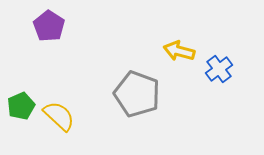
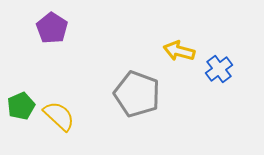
purple pentagon: moved 3 px right, 2 px down
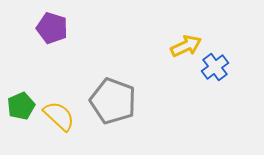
purple pentagon: rotated 16 degrees counterclockwise
yellow arrow: moved 7 px right, 5 px up; rotated 140 degrees clockwise
blue cross: moved 4 px left, 2 px up
gray pentagon: moved 24 px left, 7 px down
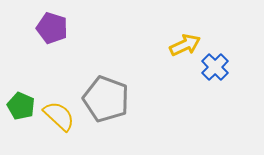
yellow arrow: moved 1 px left, 1 px up
blue cross: rotated 8 degrees counterclockwise
gray pentagon: moved 7 px left, 2 px up
green pentagon: rotated 24 degrees counterclockwise
